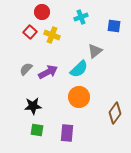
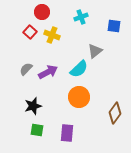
black star: rotated 12 degrees counterclockwise
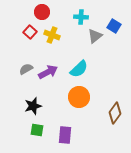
cyan cross: rotated 24 degrees clockwise
blue square: rotated 24 degrees clockwise
gray triangle: moved 15 px up
gray semicircle: rotated 16 degrees clockwise
purple rectangle: moved 2 px left, 2 px down
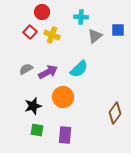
blue square: moved 4 px right, 4 px down; rotated 32 degrees counterclockwise
orange circle: moved 16 px left
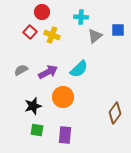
gray semicircle: moved 5 px left, 1 px down
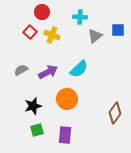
cyan cross: moved 1 px left
orange circle: moved 4 px right, 2 px down
green square: rotated 24 degrees counterclockwise
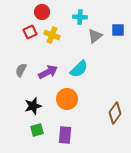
red square: rotated 24 degrees clockwise
gray semicircle: rotated 32 degrees counterclockwise
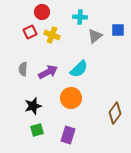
gray semicircle: moved 2 px right, 1 px up; rotated 24 degrees counterclockwise
orange circle: moved 4 px right, 1 px up
purple rectangle: moved 3 px right; rotated 12 degrees clockwise
